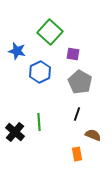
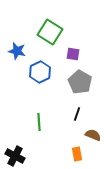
green square: rotated 10 degrees counterclockwise
black cross: moved 24 px down; rotated 12 degrees counterclockwise
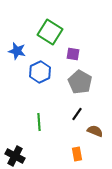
black line: rotated 16 degrees clockwise
brown semicircle: moved 2 px right, 4 px up
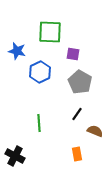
green square: rotated 30 degrees counterclockwise
green line: moved 1 px down
